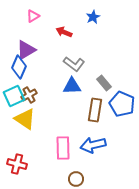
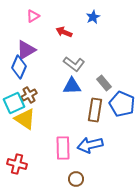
cyan square: moved 7 px down
blue arrow: moved 3 px left
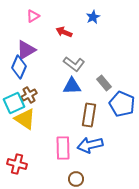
brown rectangle: moved 6 px left, 5 px down
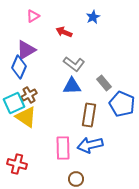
yellow triangle: moved 1 px right, 2 px up
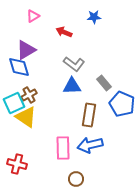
blue star: moved 1 px right; rotated 24 degrees clockwise
blue diamond: rotated 40 degrees counterclockwise
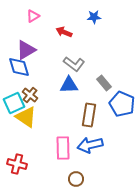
blue triangle: moved 3 px left, 1 px up
brown cross: moved 1 px right; rotated 21 degrees counterclockwise
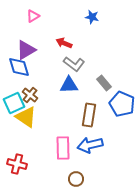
blue star: moved 2 px left; rotated 16 degrees clockwise
red arrow: moved 11 px down
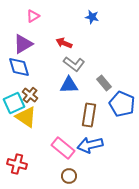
purple triangle: moved 3 px left, 6 px up
pink rectangle: rotated 50 degrees counterclockwise
brown circle: moved 7 px left, 3 px up
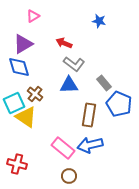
blue star: moved 7 px right, 4 px down
brown cross: moved 5 px right, 1 px up
blue pentagon: moved 3 px left
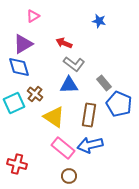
yellow triangle: moved 28 px right
